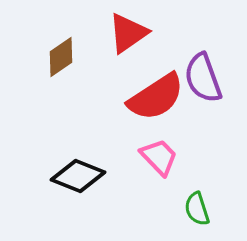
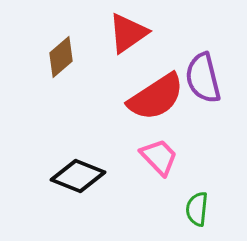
brown diamond: rotated 6 degrees counterclockwise
purple semicircle: rotated 6 degrees clockwise
green semicircle: rotated 24 degrees clockwise
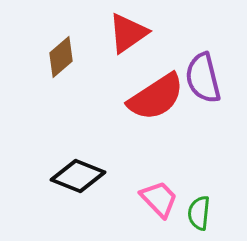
pink trapezoid: moved 42 px down
green semicircle: moved 2 px right, 4 px down
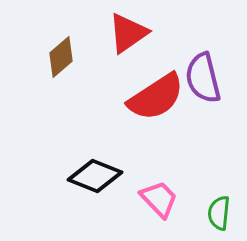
black diamond: moved 17 px right
green semicircle: moved 20 px right
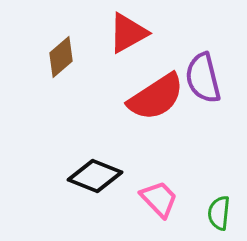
red triangle: rotated 6 degrees clockwise
